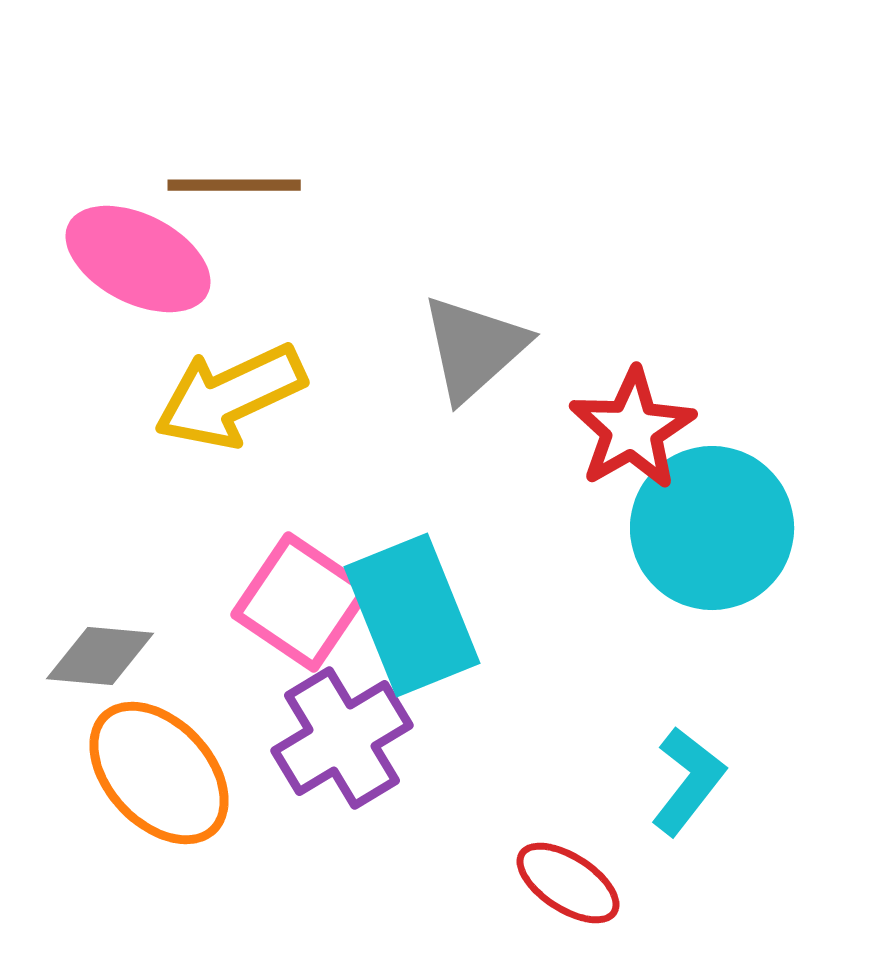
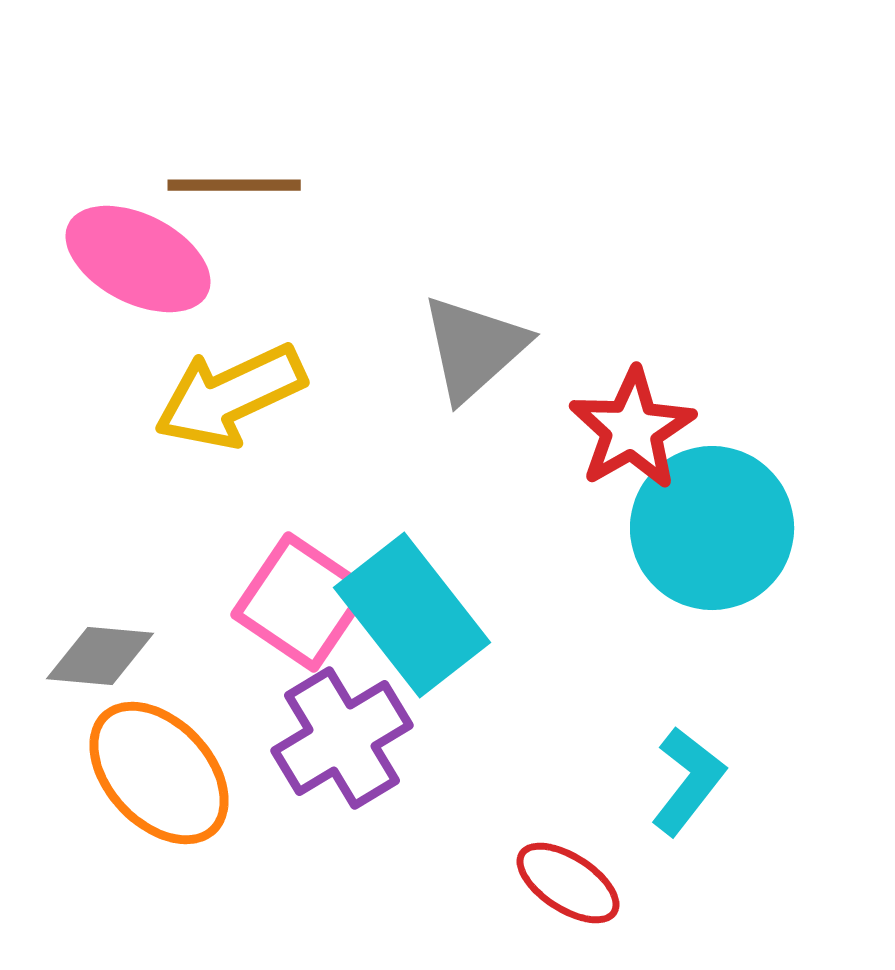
cyan rectangle: rotated 16 degrees counterclockwise
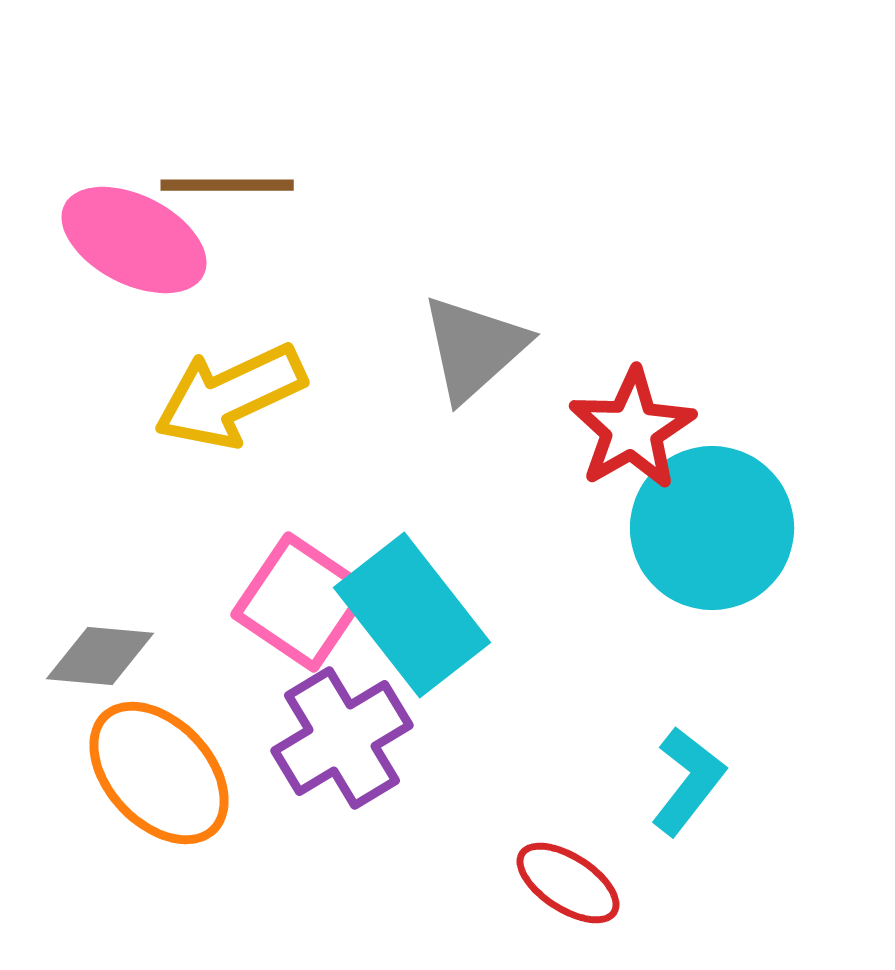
brown line: moved 7 px left
pink ellipse: moved 4 px left, 19 px up
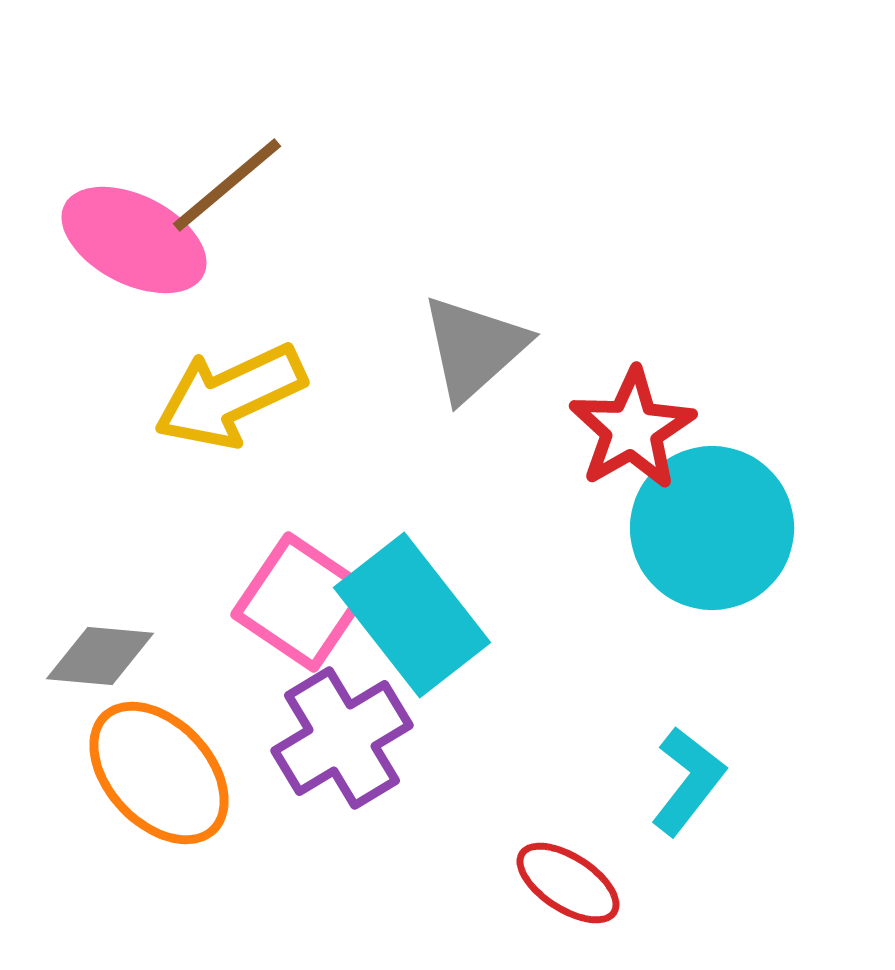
brown line: rotated 40 degrees counterclockwise
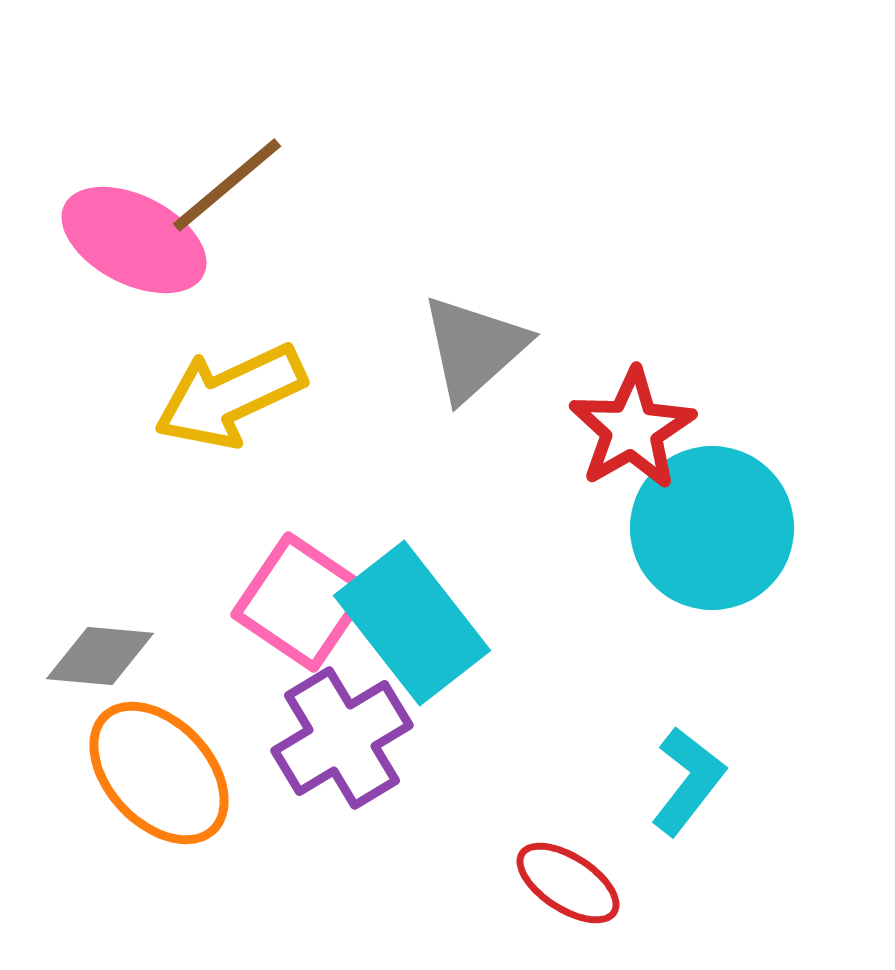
cyan rectangle: moved 8 px down
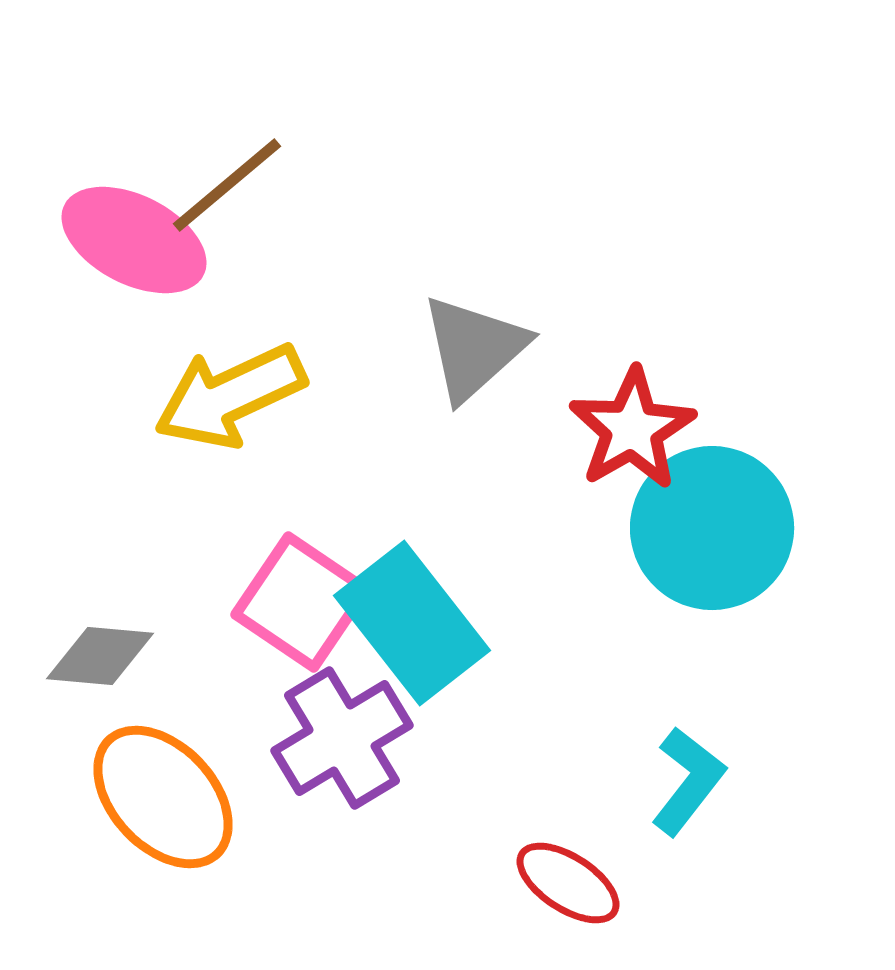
orange ellipse: moved 4 px right, 24 px down
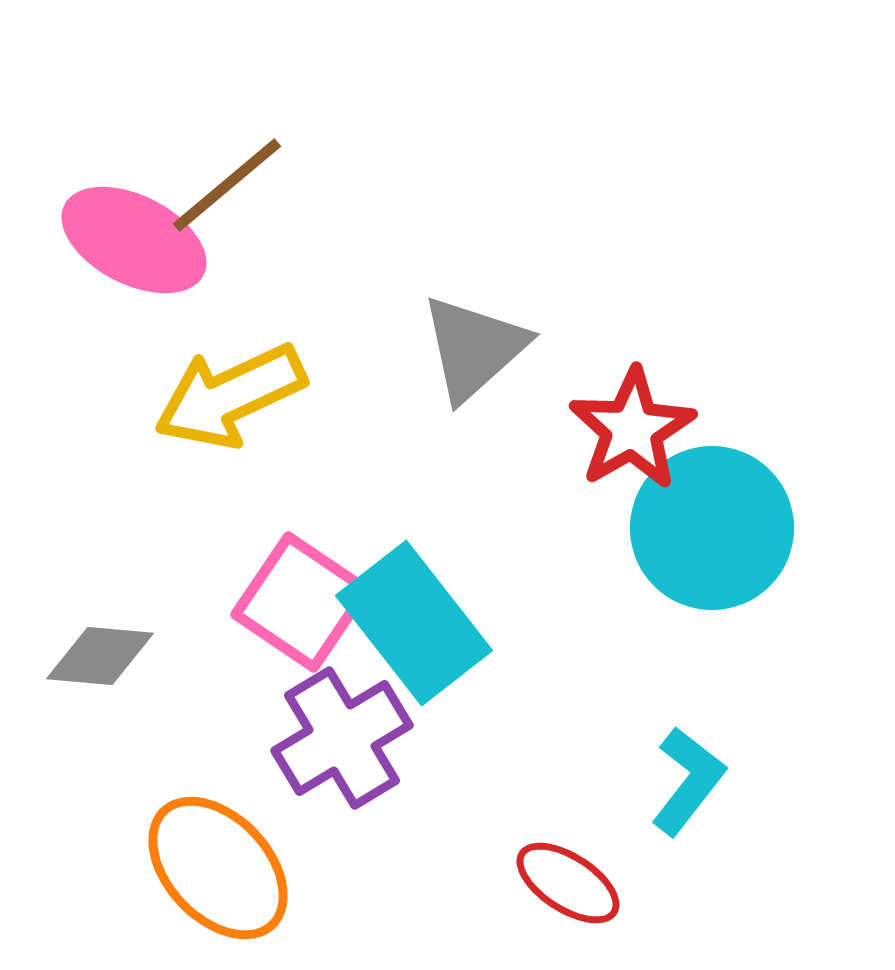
cyan rectangle: moved 2 px right
orange ellipse: moved 55 px right, 71 px down
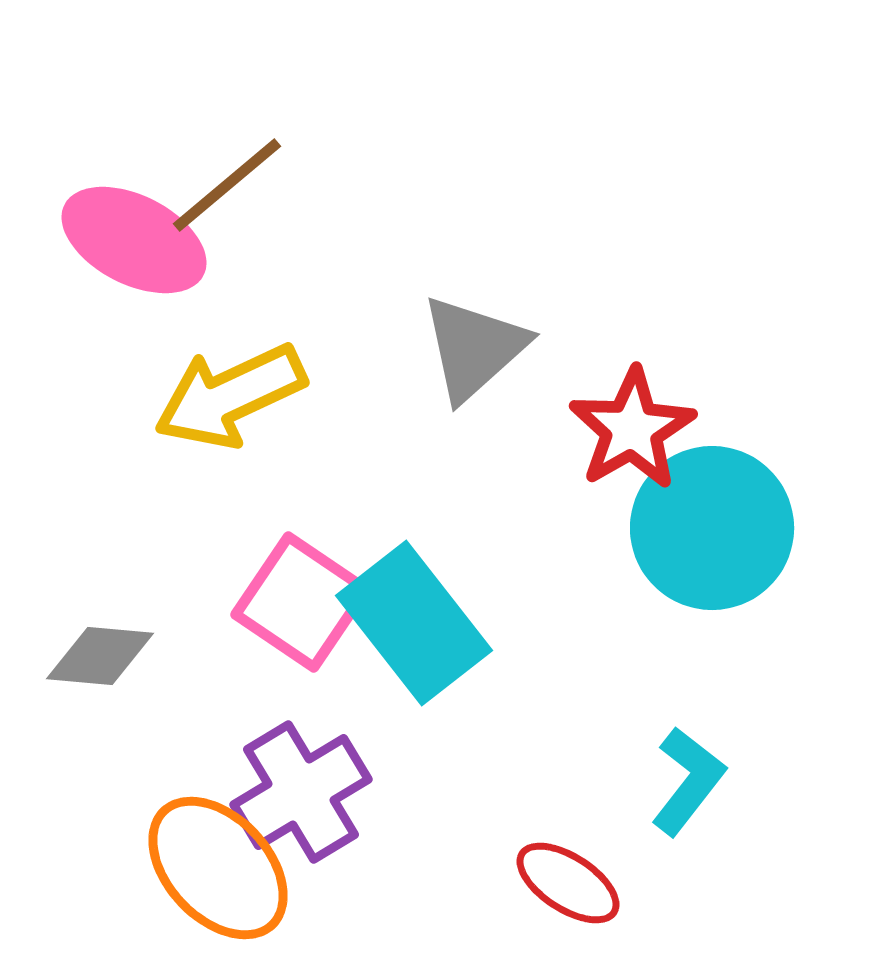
purple cross: moved 41 px left, 54 px down
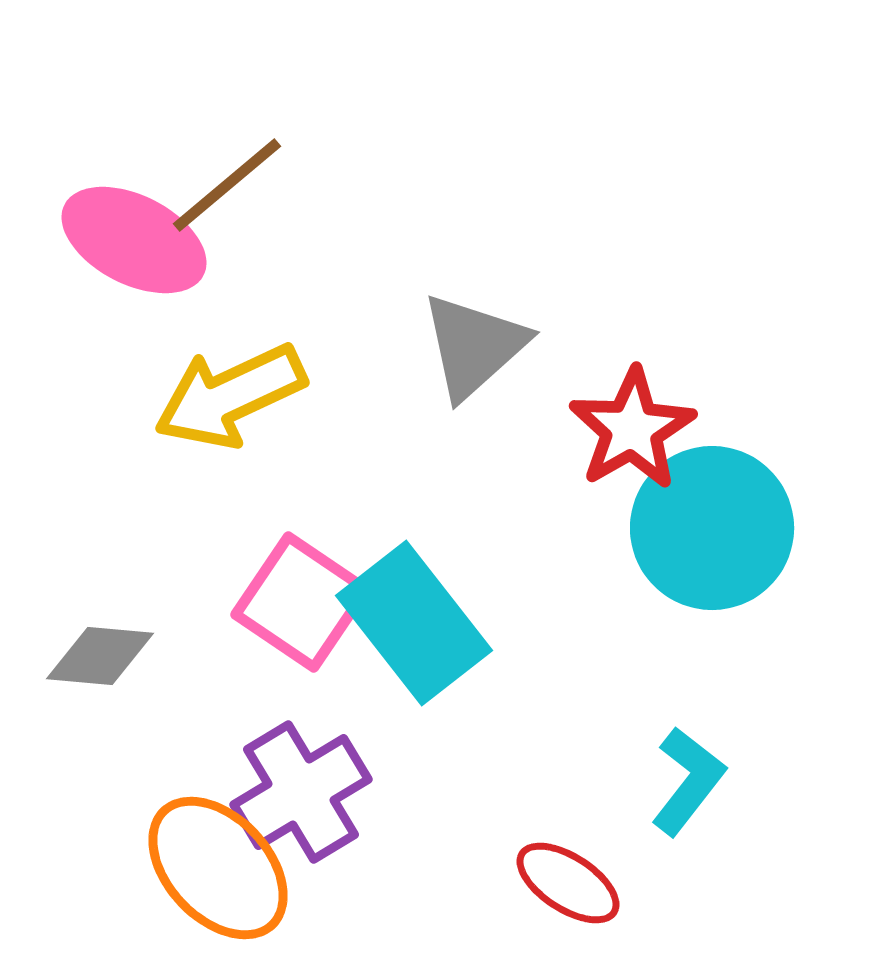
gray triangle: moved 2 px up
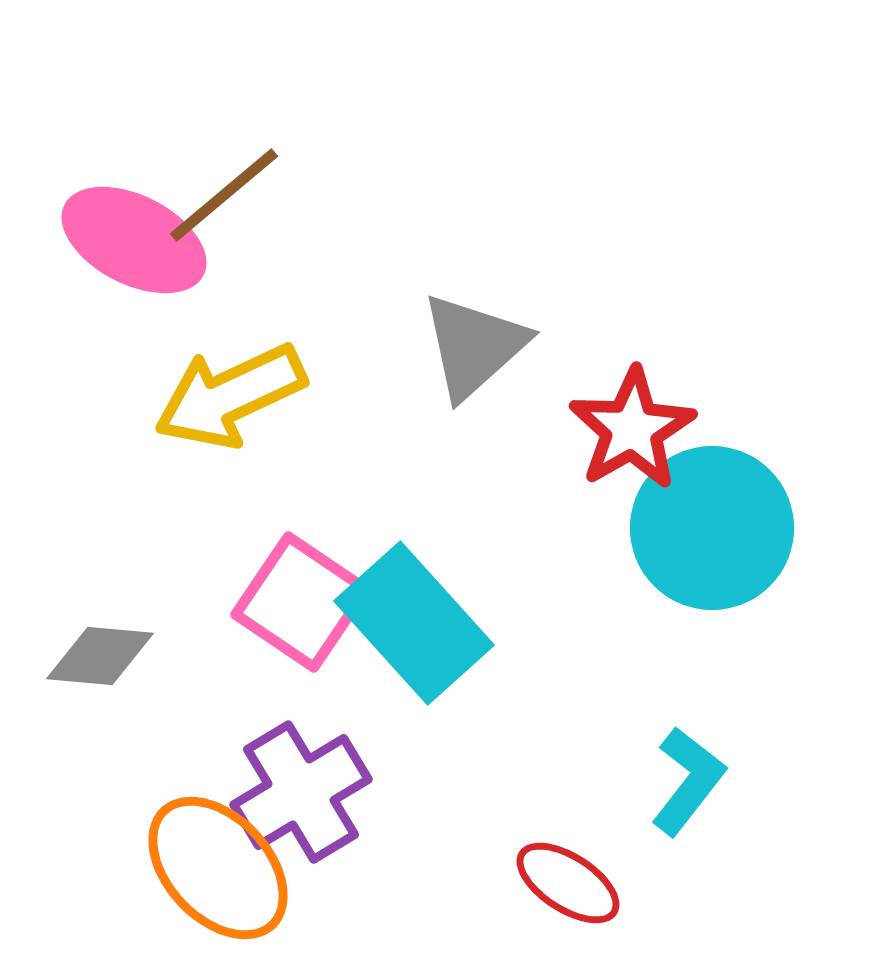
brown line: moved 3 px left, 10 px down
cyan rectangle: rotated 4 degrees counterclockwise
